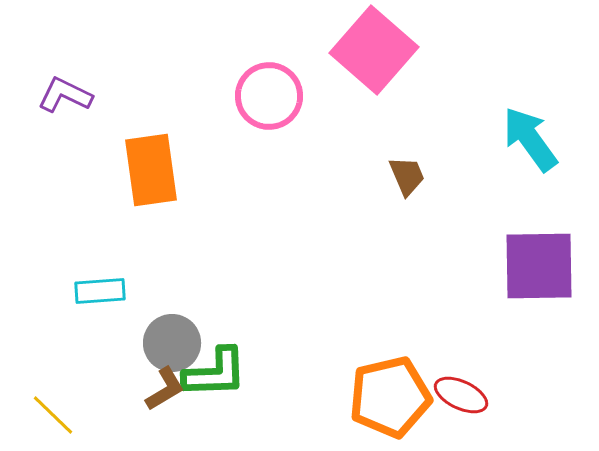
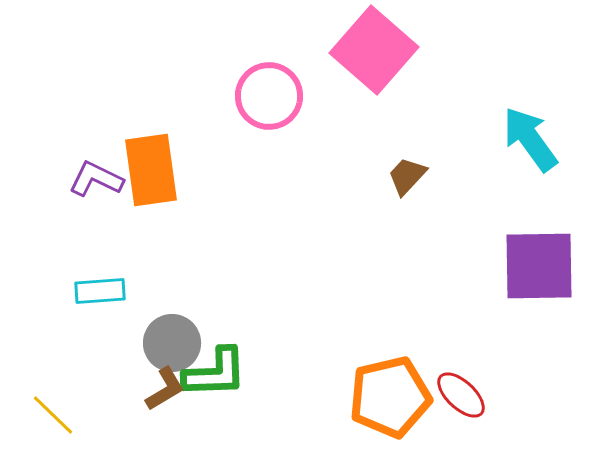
purple L-shape: moved 31 px right, 84 px down
brown trapezoid: rotated 114 degrees counterclockwise
red ellipse: rotated 18 degrees clockwise
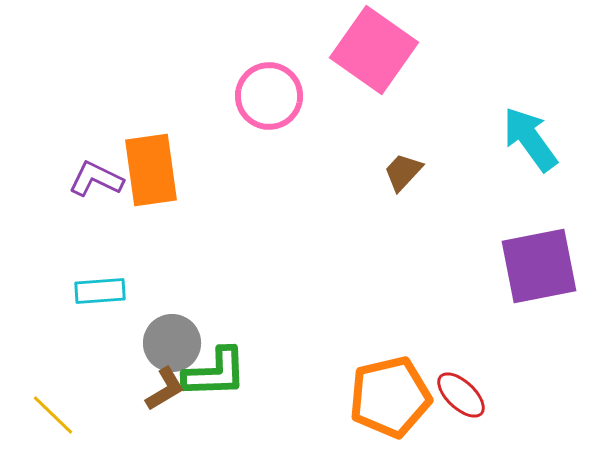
pink square: rotated 6 degrees counterclockwise
brown trapezoid: moved 4 px left, 4 px up
purple square: rotated 10 degrees counterclockwise
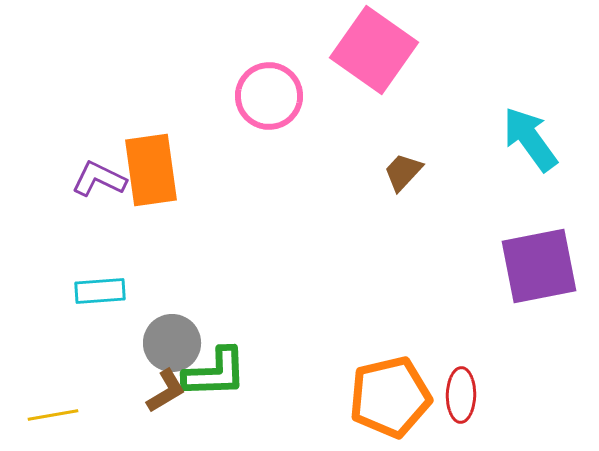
purple L-shape: moved 3 px right
brown L-shape: moved 1 px right, 2 px down
red ellipse: rotated 48 degrees clockwise
yellow line: rotated 54 degrees counterclockwise
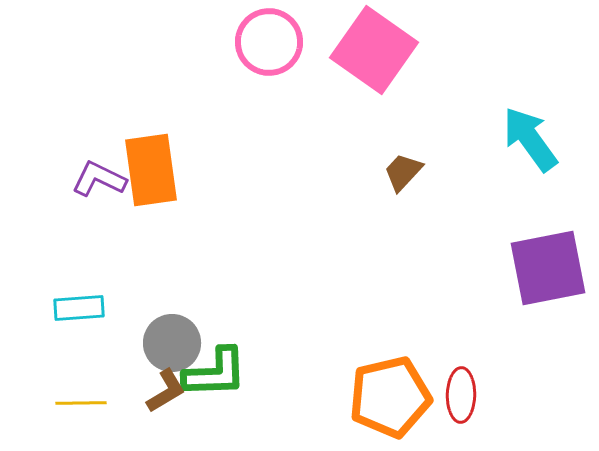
pink circle: moved 54 px up
purple square: moved 9 px right, 2 px down
cyan rectangle: moved 21 px left, 17 px down
yellow line: moved 28 px right, 12 px up; rotated 9 degrees clockwise
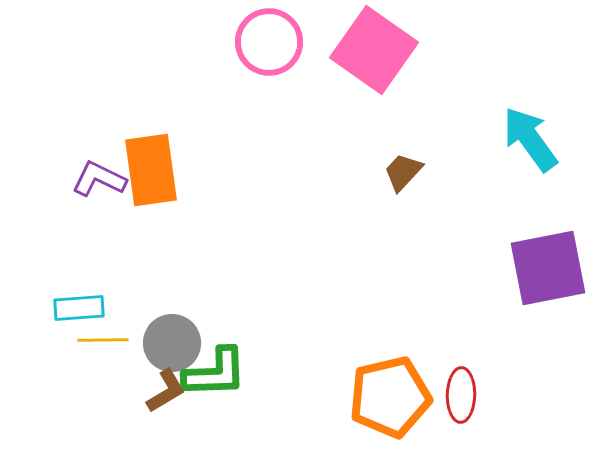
yellow line: moved 22 px right, 63 px up
